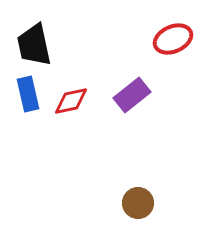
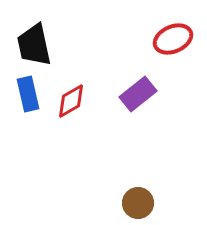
purple rectangle: moved 6 px right, 1 px up
red diamond: rotated 18 degrees counterclockwise
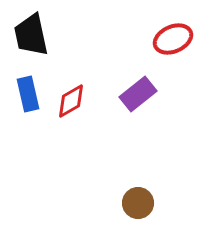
black trapezoid: moved 3 px left, 10 px up
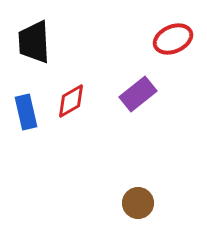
black trapezoid: moved 3 px right, 7 px down; rotated 9 degrees clockwise
blue rectangle: moved 2 px left, 18 px down
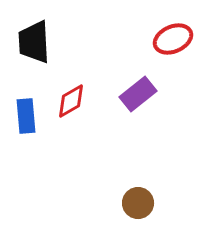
blue rectangle: moved 4 px down; rotated 8 degrees clockwise
